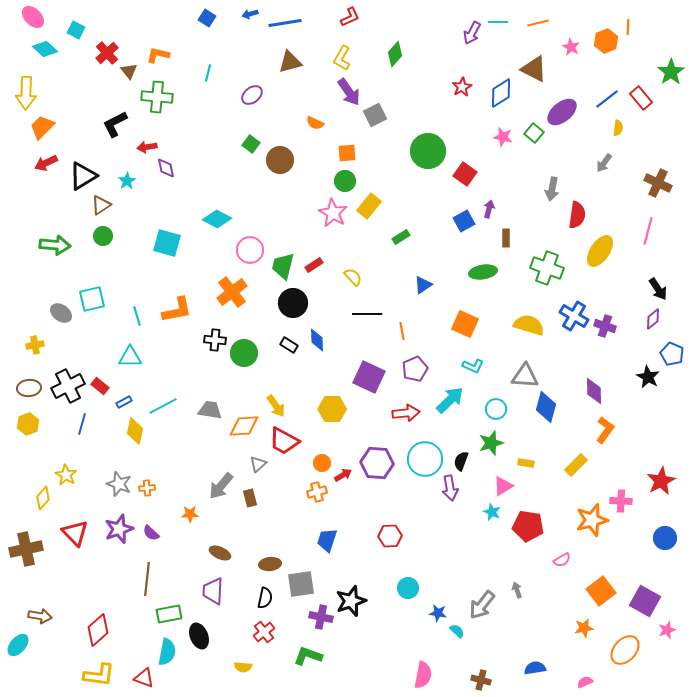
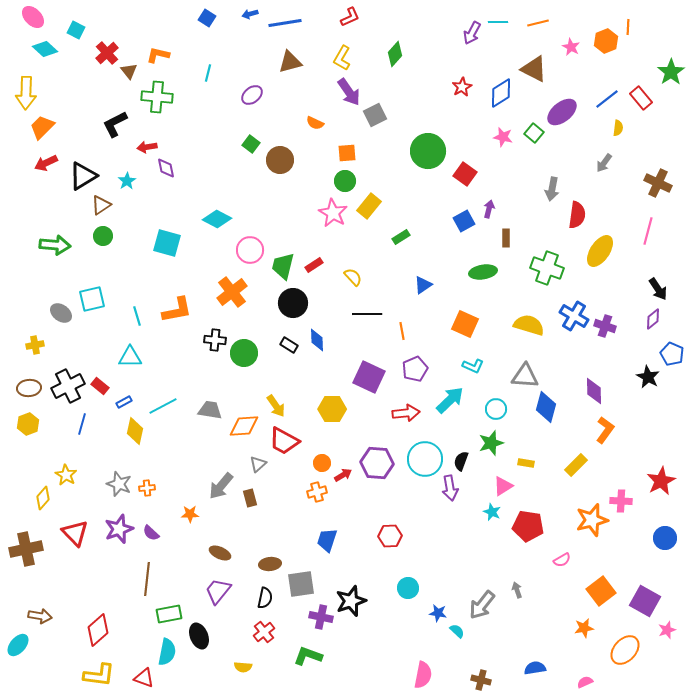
purple trapezoid at (213, 591): moved 5 px right; rotated 36 degrees clockwise
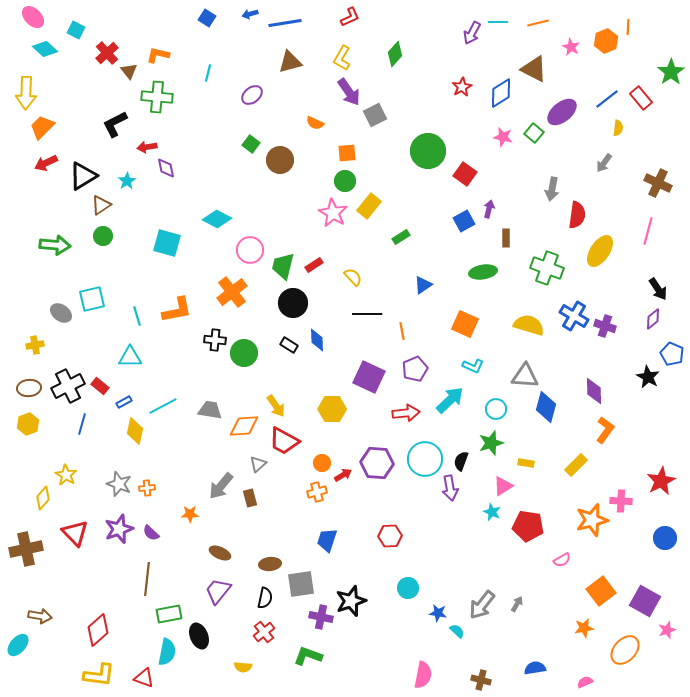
gray arrow at (517, 590): moved 14 px down; rotated 49 degrees clockwise
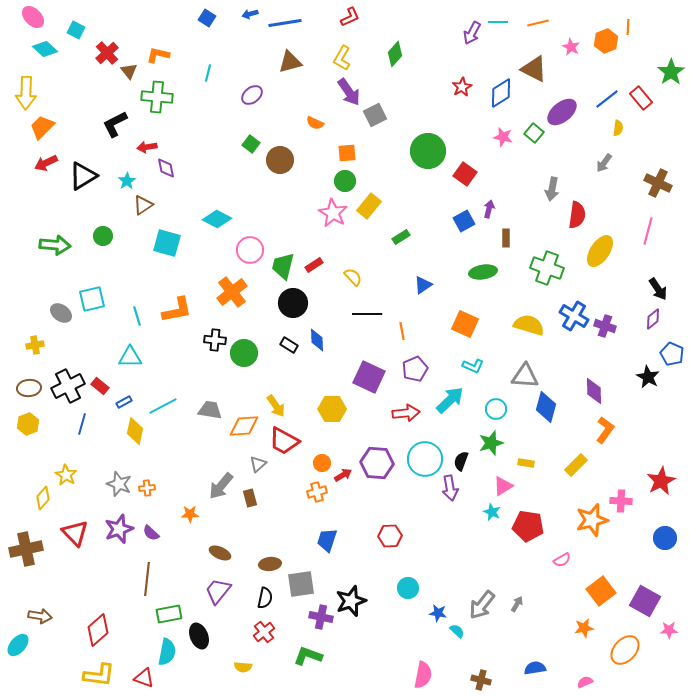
brown triangle at (101, 205): moved 42 px right
pink star at (667, 630): moved 2 px right; rotated 18 degrees clockwise
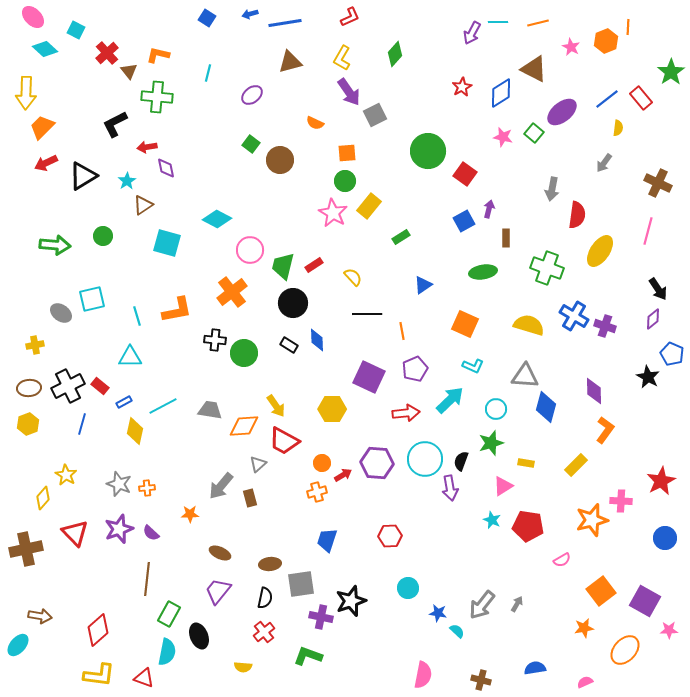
cyan star at (492, 512): moved 8 px down
green rectangle at (169, 614): rotated 50 degrees counterclockwise
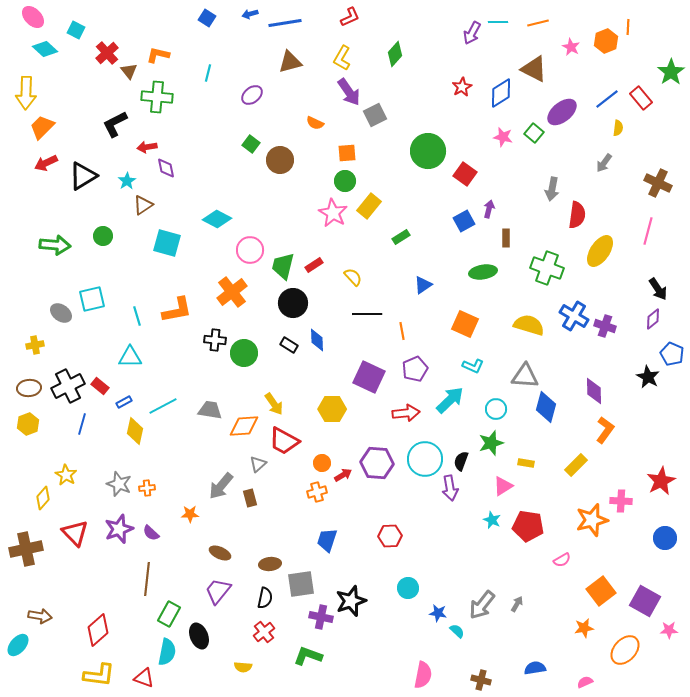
yellow arrow at (276, 406): moved 2 px left, 2 px up
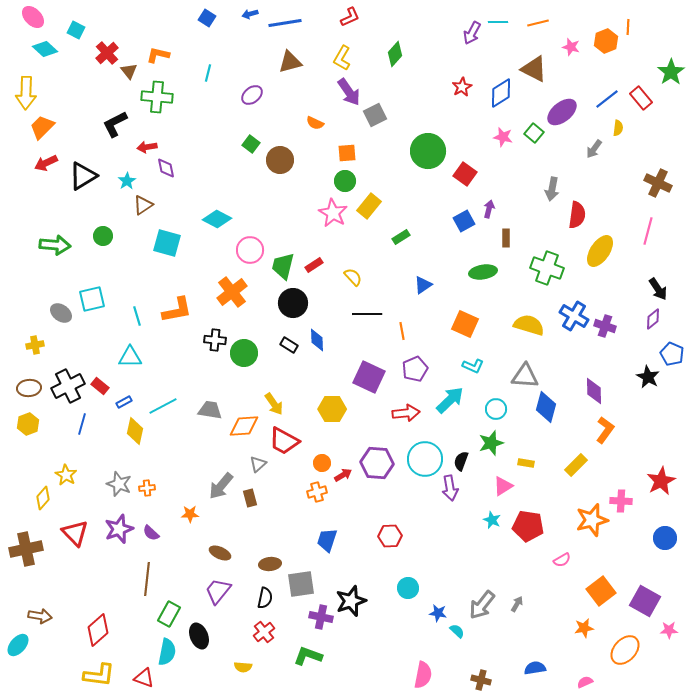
pink star at (571, 47): rotated 12 degrees counterclockwise
gray arrow at (604, 163): moved 10 px left, 14 px up
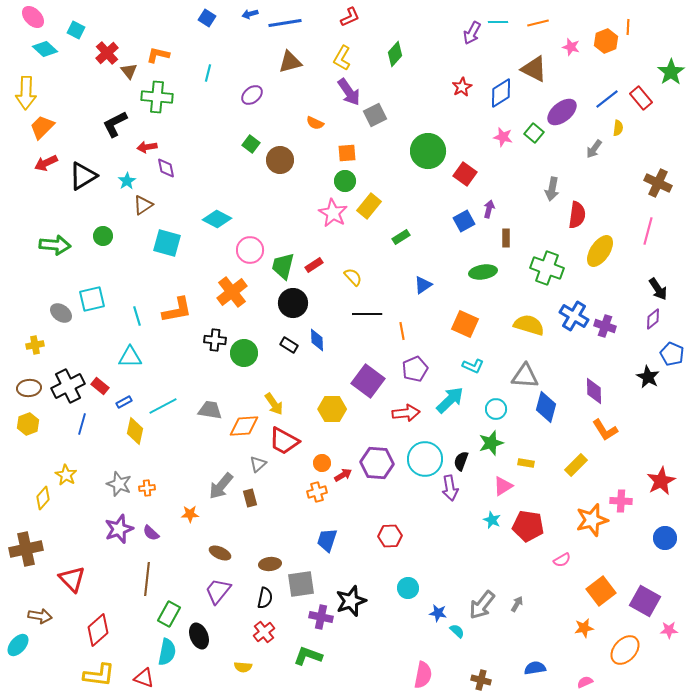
purple square at (369, 377): moved 1 px left, 4 px down; rotated 12 degrees clockwise
orange L-shape at (605, 430): rotated 112 degrees clockwise
red triangle at (75, 533): moved 3 px left, 46 px down
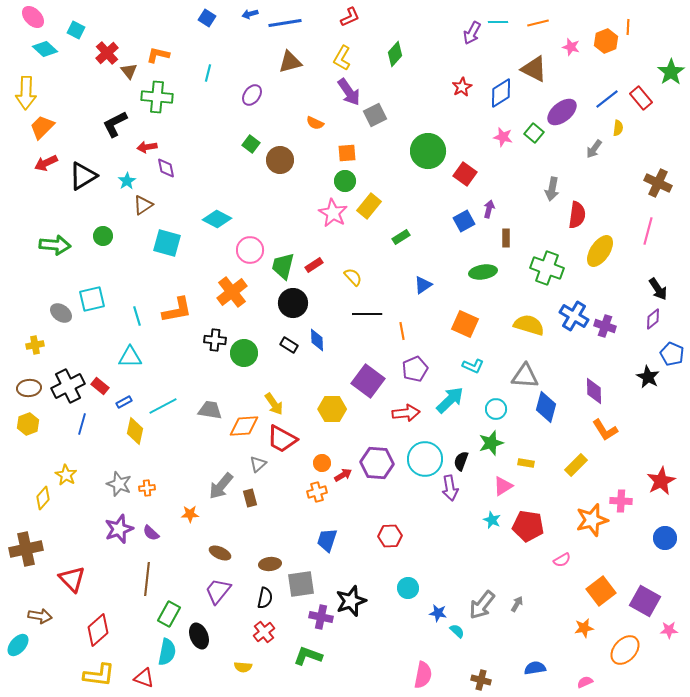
purple ellipse at (252, 95): rotated 15 degrees counterclockwise
red trapezoid at (284, 441): moved 2 px left, 2 px up
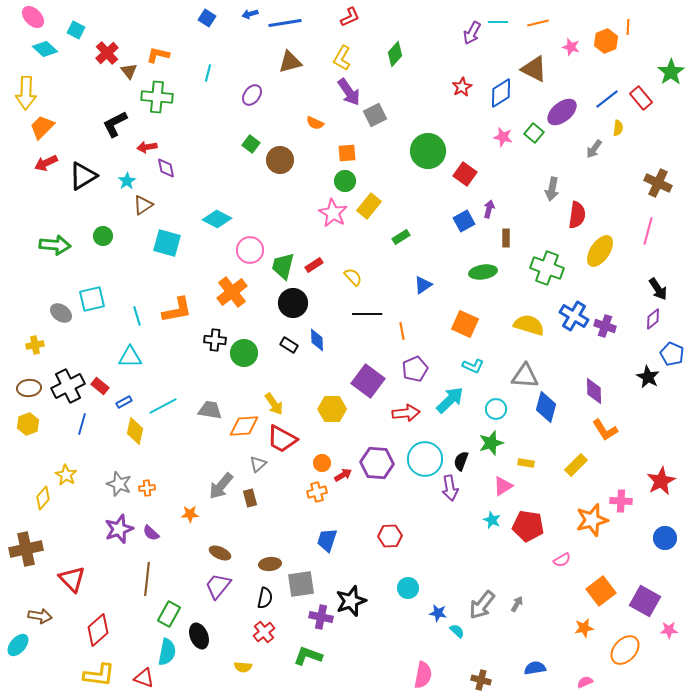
purple trapezoid at (218, 591): moved 5 px up
